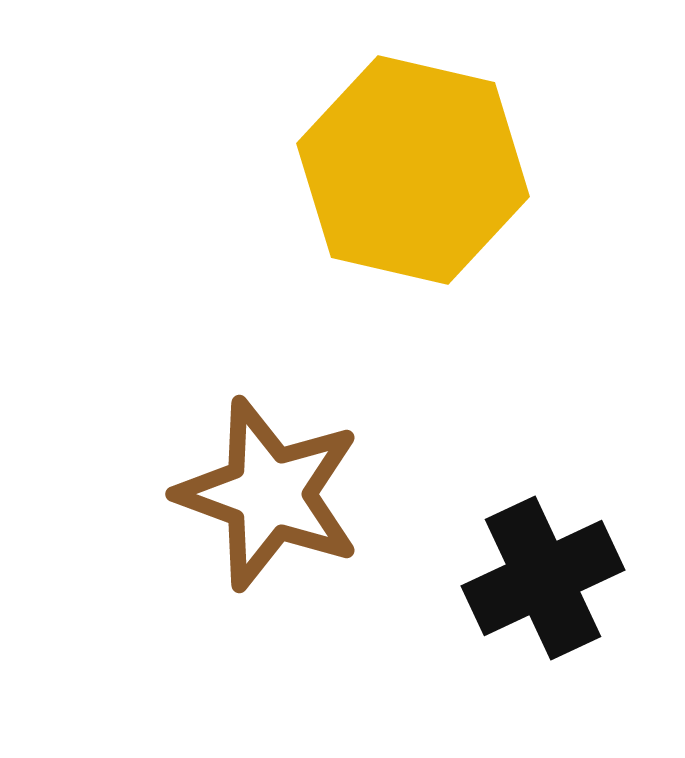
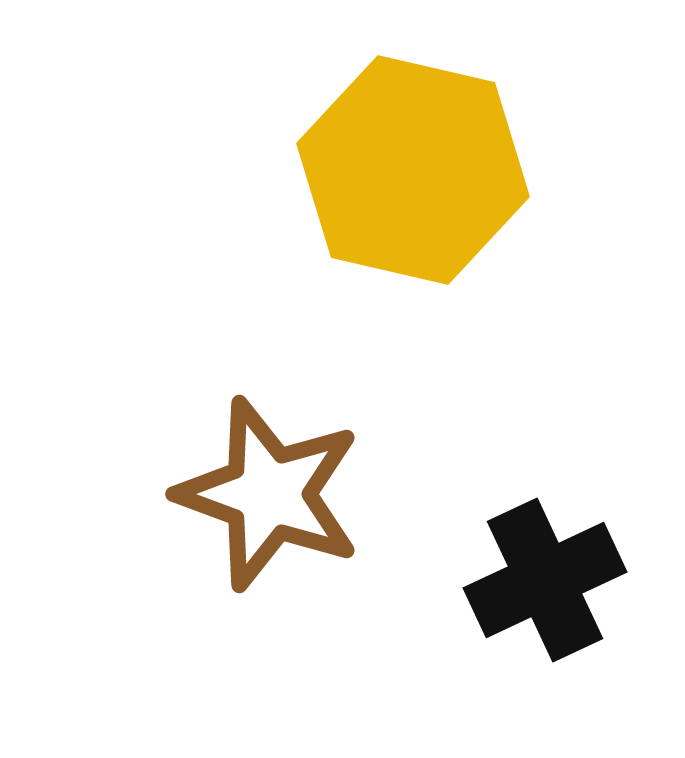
black cross: moved 2 px right, 2 px down
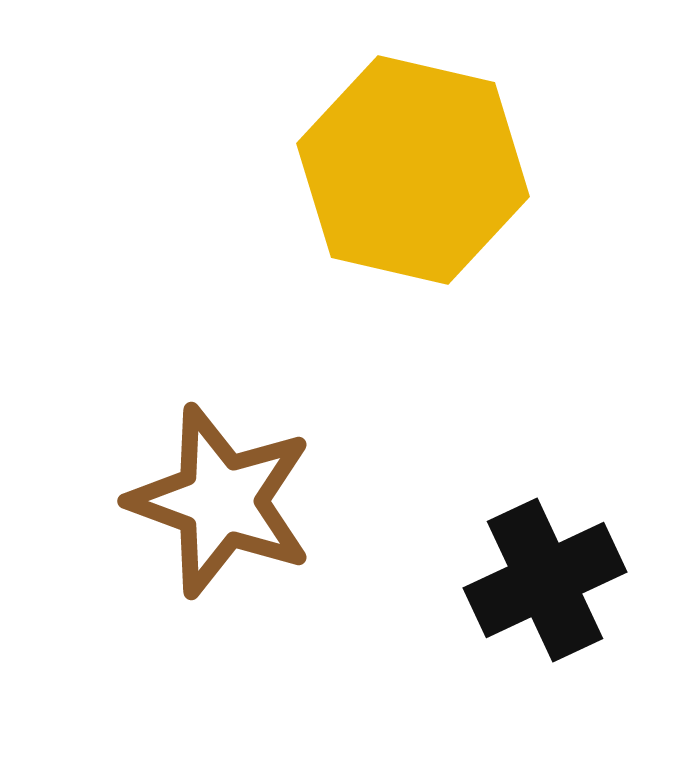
brown star: moved 48 px left, 7 px down
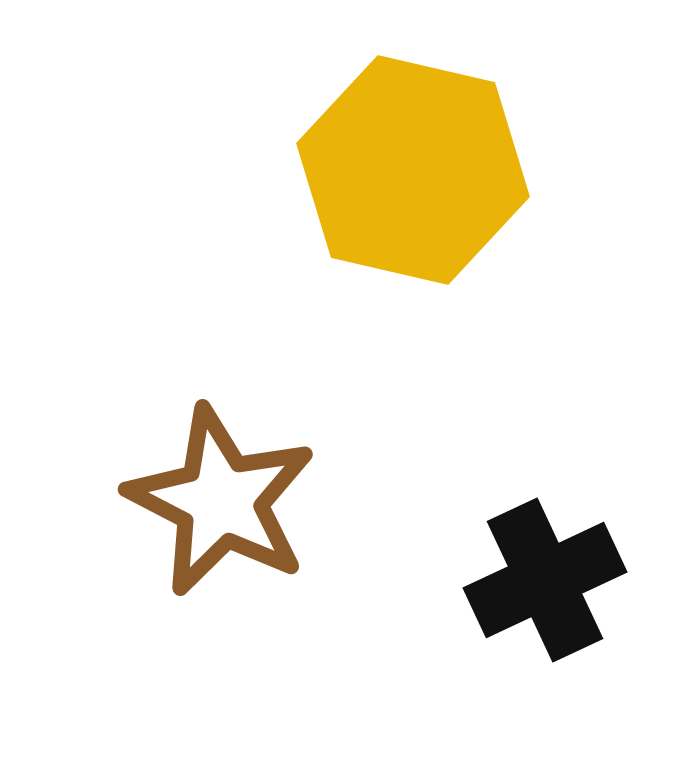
brown star: rotated 7 degrees clockwise
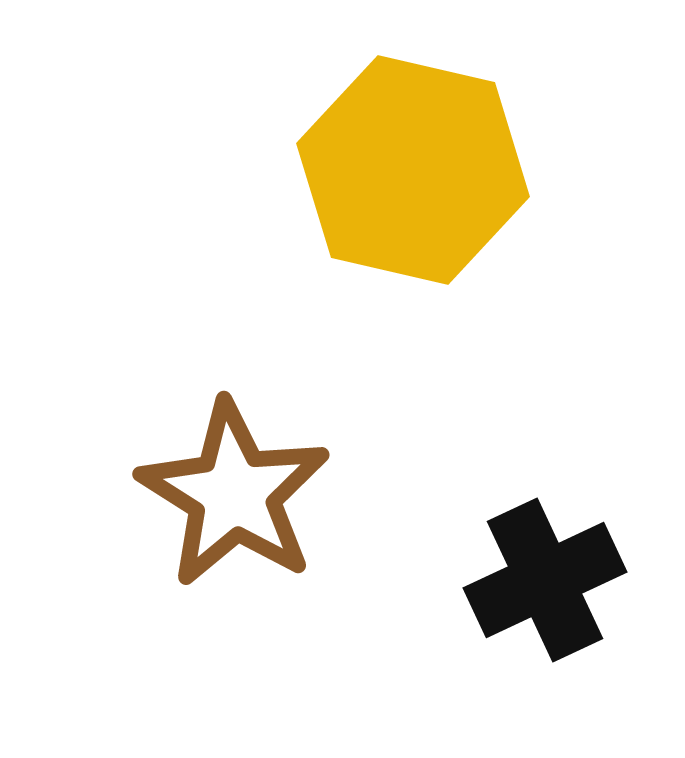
brown star: moved 13 px right, 7 px up; rotated 5 degrees clockwise
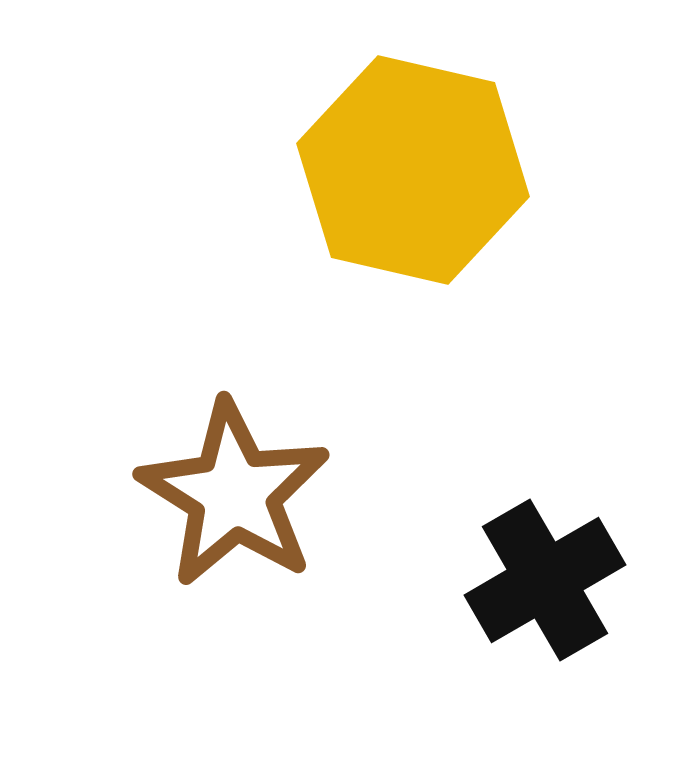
black cross: rotated 5 degrees counterclockwise
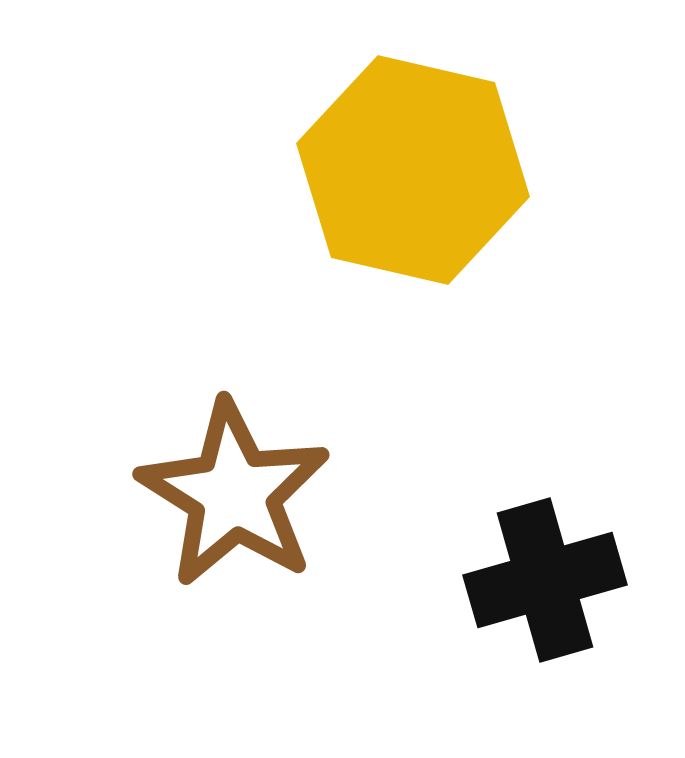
black cross: rotated 14 degrees clockwise
